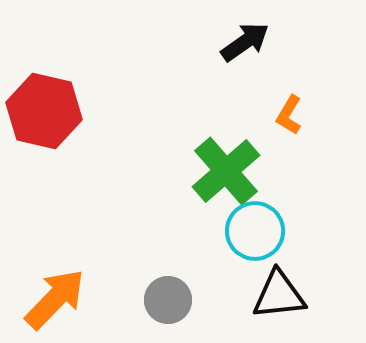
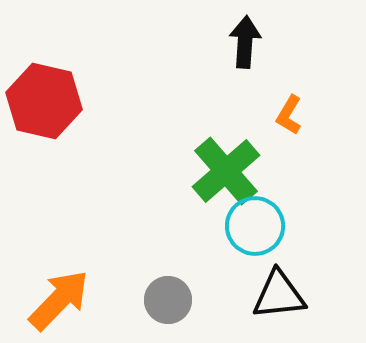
black arrow: rotated 51 degrees counterclockwise
red hexagon: moved 10 px up
cyan circle: moved 5 px up
orange arrow: moved 4 px right, 1 px down
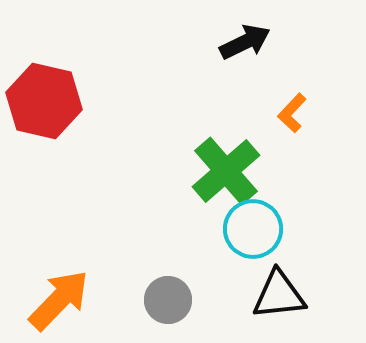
black arrow: rotated 60 degrees clockwise
orange L-shape: moved 3 px right, 2 px up; rotated 12 degrees clockwise
cyan circle: moved 2 px left, 3 px down
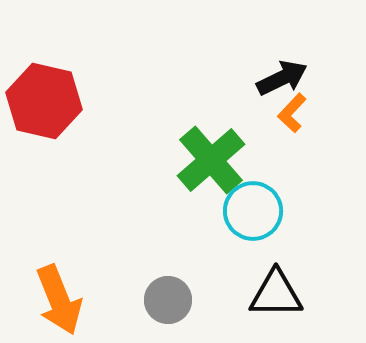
black arrow: moved 37 px right, 36 px down
green cross: moved 15 px left, 11 px up
cyan circle: moved 18 px up
black triangle: moved 3 px left, 1 px up; rotated 6 degrees clockwise
orange arrow: rotated 114 degrees clockwise
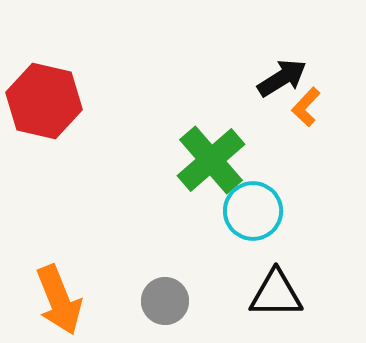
black arrow: rotated 6 degrees counterclockwise
orange L-shape: moved 14 px right, 6 px up
gray circle: moved 3 px left, 1 px down
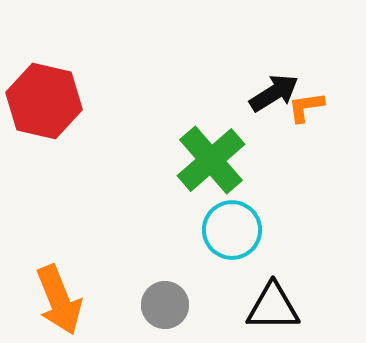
black arrow: moved 8 px left, 15 px down
orange L-shape: rotated 39 degrees clockwise
cyan circle: moved 21 px left, 19 px down
black triangle: moved 3 px left, 13 px down
gray circle: moved 4 px down
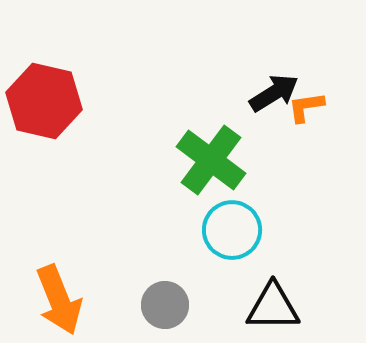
green cross: rotated 12 degrees counterclockwise
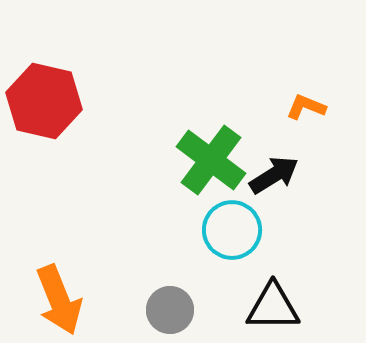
black arrow: moved 82 px down
orange L-shape: rotated 30 degrees clockwise
gray circle: moved 5 px right, 5 px down
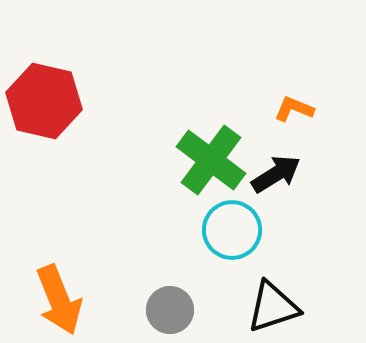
orange L-shape: moved 12 px left, 2 px down
black arrow: moved 2 px right, 1 px up
black triangle: rotated 18 degrees counterclockwise
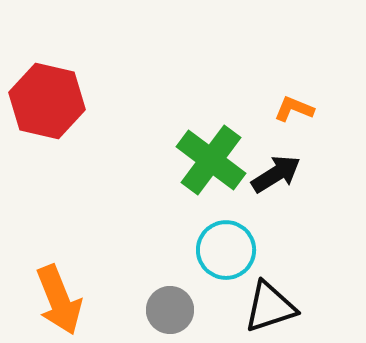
red hexagon: moved 3 px right
cyan circle: moved 6 px left, 20 px down
black triangle: moved 3 px left
